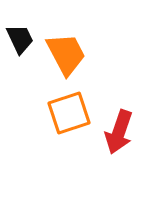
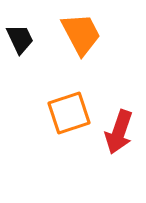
orange trapezoid: moved 15 px right, 20 px up
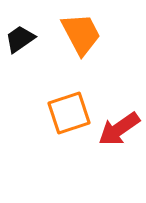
black trapezoid: rotated 100 degrees counterclockwise
red arrow: moved 3 px up; rotated 36 degrees clockwise
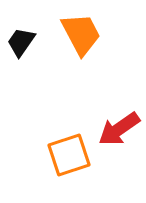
black trapezoid: moved 1 px right, 3 px down; rotated 20 degrees counterclockwise
orange square: moved 42 px down
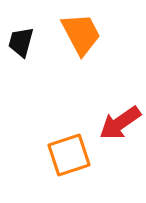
black trapezoid: rotated 20 degrees counterclockwise
red arrow: moved 1 px right, 6 px up
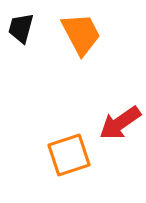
black trapezoid: moved 14 px up
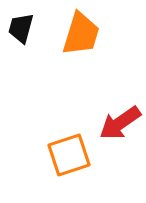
orange trapezoid: rotated 45 degrees clockwise
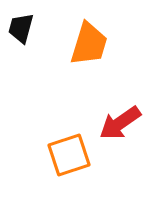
orange trapezoid: moved 8 px right, 10 px down
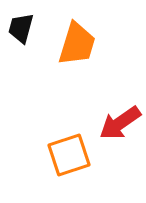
orange trapezoid: moved 12 px left
